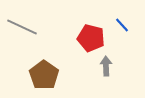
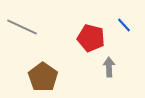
blue line: moved 2 px right
gray arrow: moved 3 px right, 1 px down
brown pentagon: moved 1 px left, 2 px down
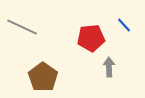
red pentagon: rotated 20 degrees counterclockwise
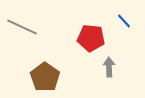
blue line: moved 4 px up
red pentagon: rotated 12 degrees clockwise
brown pentagon: moved 2 px right
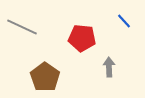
red pentagon: moved 9 px left
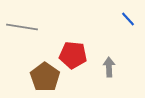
blue line: moved 4 px right, 2 px up
gray line: rotated 16 degrees counterclockwise
red pentagon: moved 9 px left, 17 px down
